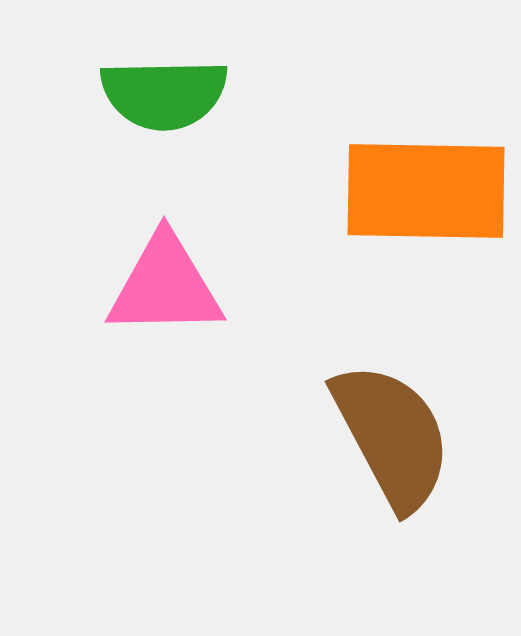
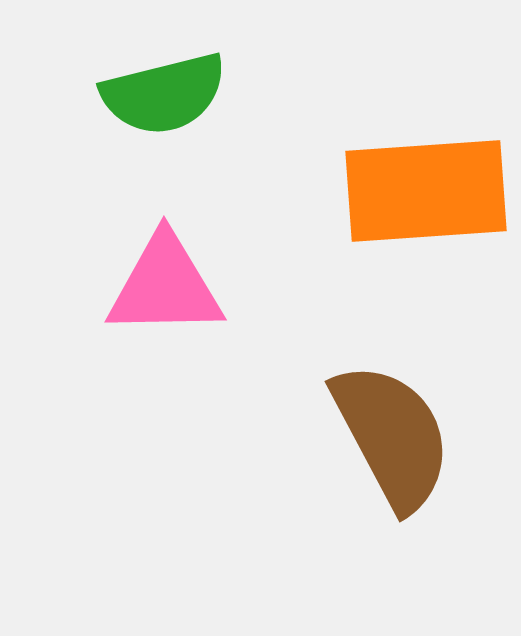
green semicircle: rotated 13 degrees counterclockwise
orange rectangle: rotated 5 degrees counterclockwise
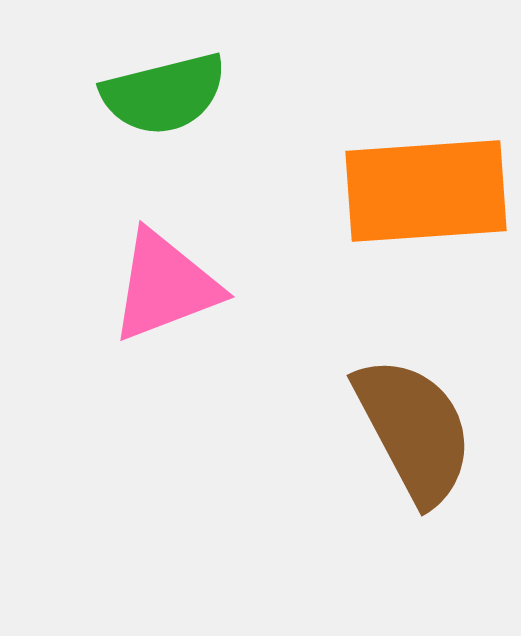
pink triangle: rotated 20 degrees counterclockwise
brown semicircle: moved 22 px right, 6 px up
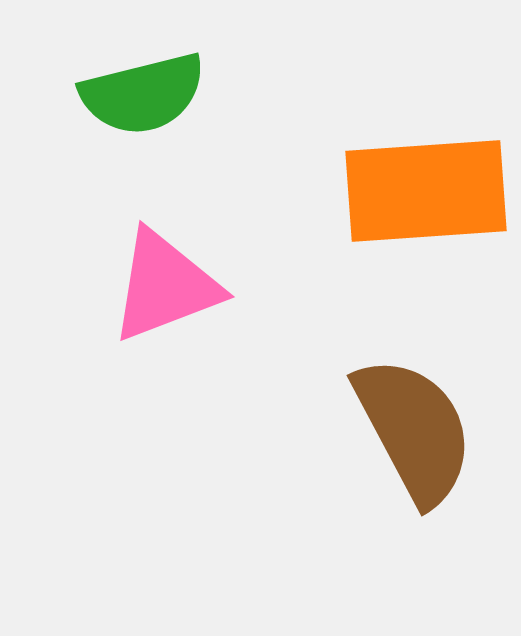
green semicircle: moved 21 px left
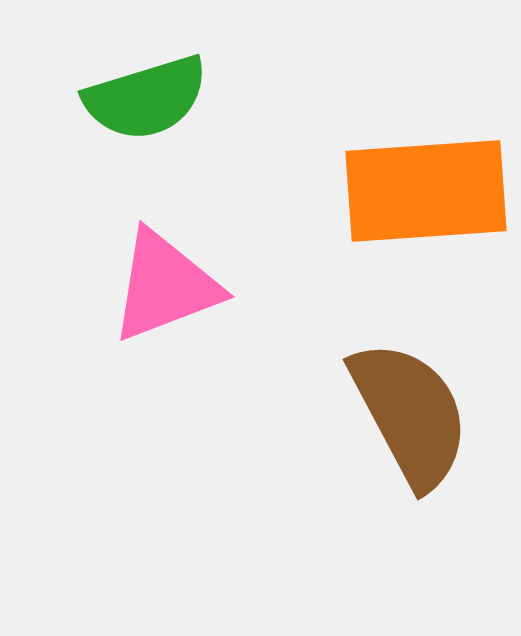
green semicircle: moved 3 px right, 4 px down; rotated 3 degrees counterclockwise
brown semicircle: moved 4 px left, 16 px up
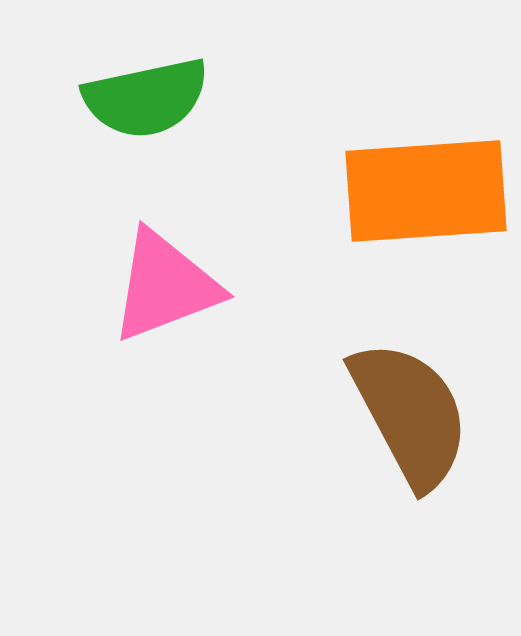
green semicircle: rotated 5 degrees clockwise
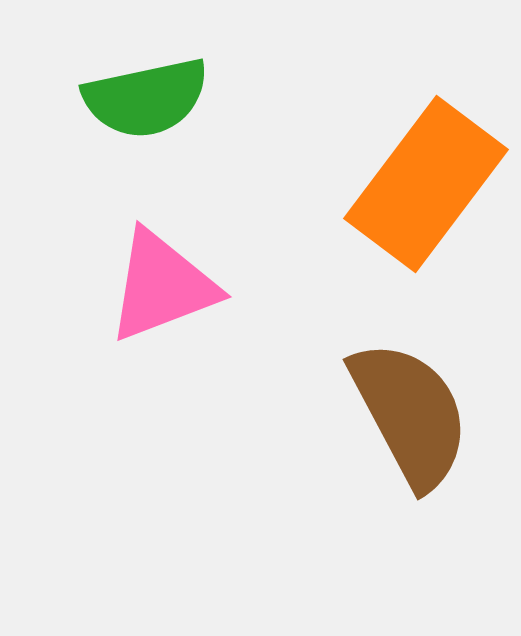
orange rectangle: moved 7 px up; rotated 49 degrees counterclockwise
pink triangle: moved 3 px left
